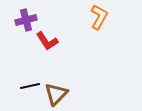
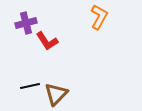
purple cross: moved 3 px down
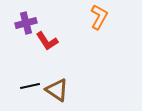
brown triangle: moved 1 px right, 4 px up; rotated 40 degrees counterclockwise
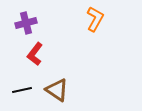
orange L-shape: moved 4 px left, 2 px down
red L-shape: moved 12 px left, 13 px down; rotated 70 degrees clockwise
black line: moved 8 px left, 4 px down
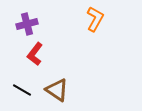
purple cross: moved 1 px right, 1 px down
black line: rotated 42 degrees clockwise
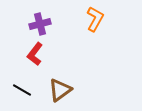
purple cross: moved 13 px right
brown triangle: moved 3 px right; rotated 50 degrees clockwise
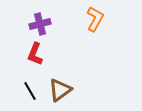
red L-shape: rotated 15 degrees counterclockwise
black line: moved 8 px right, 1 px down; rotated 30 degrees clockwise
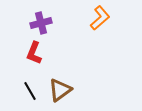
orange L-shape: moved 5 px right, 1 px up; rotated 20 degrees clockwise
purple cross: moved 1 px right, 1 px up
red L-shape: moved 1 px left, 1 px up
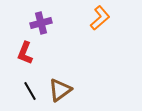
red L-shape: moved 9 px left
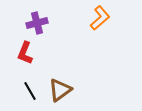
purple cross: moved 4 px left
